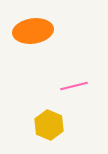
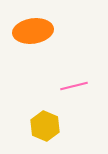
yellow hexagon: moved 4 px left, 1 px down
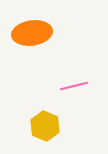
orange ellipse: moved 1 px left, 2 px down
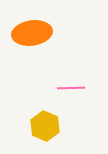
pink line: moved 3 px left, 2 px down; rotated 12 degrees clockwise
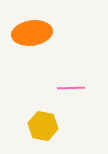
yellow hexagon: moved 2 px left; rotated 12 degrees counterclockwise
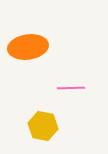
orange ellipse: moved 4 px left, 14 px down
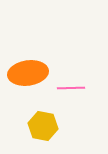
orange ellipse: moved 26 px down
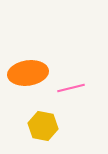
pink line: rotated 12 degrees counterclockwise
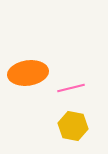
yellow hexagon: moved 30 px right
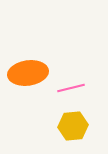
yellow hexagon: rotated 16 degrees counterclockwise
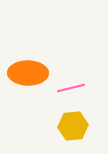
orange ellipse: rotated 9 degrees clockwise
